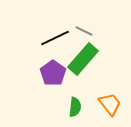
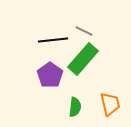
black line: moved 2 px left, 2 px down; rotated 20 degrees clockwise
purple pentagon: moved 3 px left, 2 px down
orange trapezoid: rotated 25 degrees clockwise
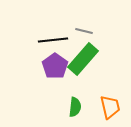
gray line: rotated 12 degrees counterclockwise
purple pentagon: moved 5 px right, 9 px up
orange trapezoid: moved 3 px down
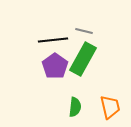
green rectangle: rotated 12 degrees counterclockwise
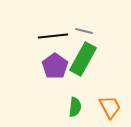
black line: moved 4 px up
orange trapezoid: rotated 15 degrees counterclockwise
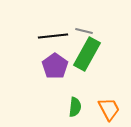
green rectangle: moved 4 px right, 5 px up
orange trapezoid: moved 1 px left, 2 px down
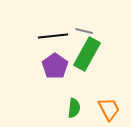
green semicircle: moved 1 px left, 1 px down
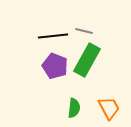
green rectangle: moved 6 px down
purple pentagon: rotated 15 degrees counterclockwise
orange trapezoid: moved 1 px up
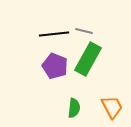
black line: moved 1 px right, 2 px up
green rectangle: moved 1 px right, 1 px up
orange trapezoid: moved 3 px right, 1 px up
